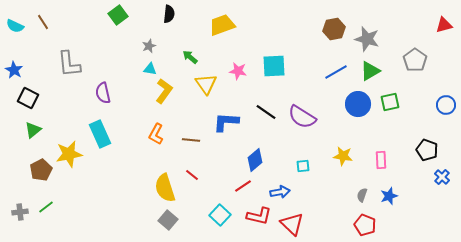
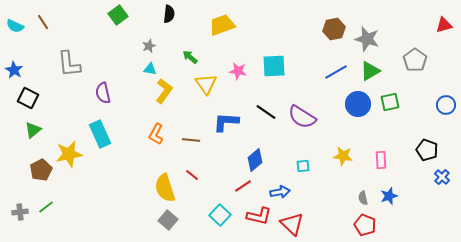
gray semicircle at (362, 195): moved 1 px right, 3 px down; rotated 32 degrees counterclockwise
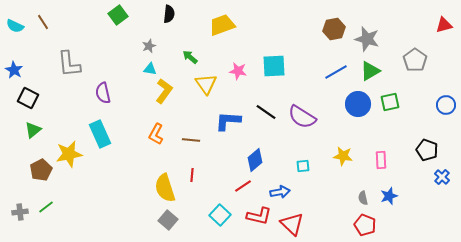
blue L-shape at (226, 122): moved 2 px right, 1 px up
red line at (192, 175): rotated 56 degrees clockwise
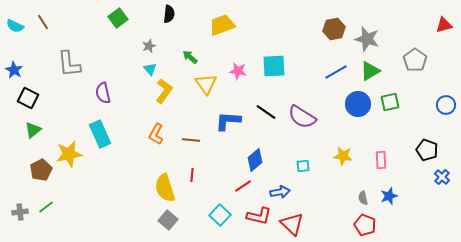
green square at (118, 15): moved 3 px down
cyan triangle at (150, 69): rotated 40 degrees clockwise
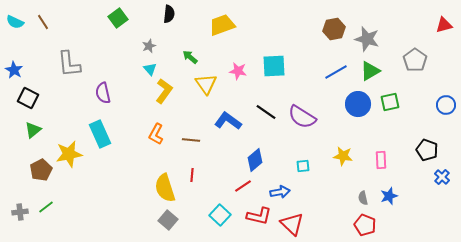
cyan semicircle at (15, 26): moved 4 px up
blue L-shape at (228, 121): rotated 32 degrees clockwise
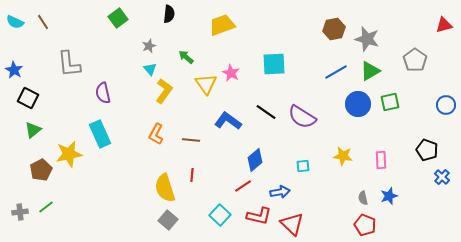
green arrow at (190, 57): moved 4 px left
cyan square at (274, 66): moved 2 px up
pink star at (238, 71): moved 7 px left, 2 px down; rotated 18 degrees clockwise
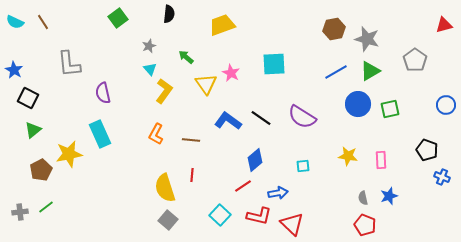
green square at (390, 102): moved 7 px down
black line at (266, 112): moved 5 px left, 6 px down
yellow star at (343, 156): moved 5 px right
blue cross at (442, 177): rotated 21 degrees counterclockwise
blue arrow at (280, 192): moved 2 px left, 1 px down
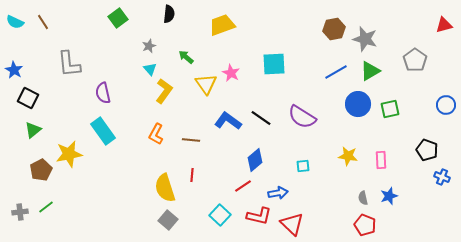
gray star at (367, 39): moved 2 px left
cyan rectangle at (100, 134): moved 3 px right, 3 px up; rotated 12 degrees counterclockwise
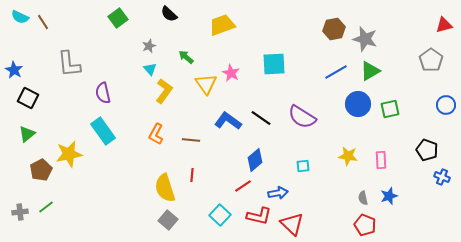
black semicircle at (169, 14): rotated 126 degrees clockwise
cyan semicircle at (15, 22): moved 5 px right, 5 px up
gray pentagon at (415, 60): moved 16 px right
green triangle at (33, 130): moved 6 px left, 4 px down
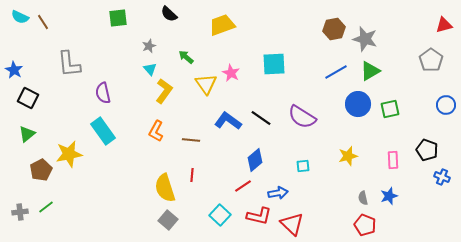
green square at (118, 18): rotated 30 degrees clockwise
orange L-shape at (156, 134): moved 3 px up
yellow star at (348, 156): rotated 24 degrees counterclockwise
pink rectangle at (381, 160): moved 12 px right
